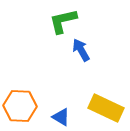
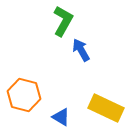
green L-shape: rotated 132 degrees clockwise
orange hexagon: moved 4 px right, 11 px up; rotated 12 degrees clockwise
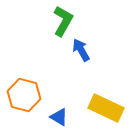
blue triangle: moved 2 px left
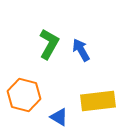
green L-shape: moved 14 px left, 23 px down
yellow rectangle: moved 8 px left, 7 px up; rotated 32 degrees counterclockwise
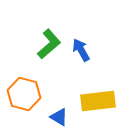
green L-shape: rotated 20 degrees clockwise
orange hexagon: moved 1 px up
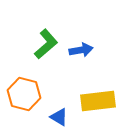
green L-shape: moved 3 px left
blue arrow: rotated 110 degrees clockwise
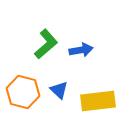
orange hexagon: moved 1 px left, 2 px up
blue triangle: moved 27 px up; rotated 12 degrees clockwise
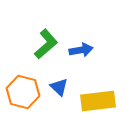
blue triangle: moved 3 px up
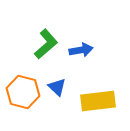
blue triangle: moved 2 px left
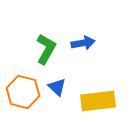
green L-shape: moved 5 px down; rotated 20 degrees counterclockwise
blue arrow: moved 2 px right, 7 px up
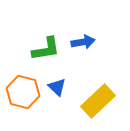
blue arrow: moved 1 px up
green L-shape: rotated 52 degrees clockwise
yellow rectangle: rotated 36 degrees counterclockwise
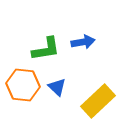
orange hexagon: moved 7 px up; rotated 8 degrees counterclockwise
